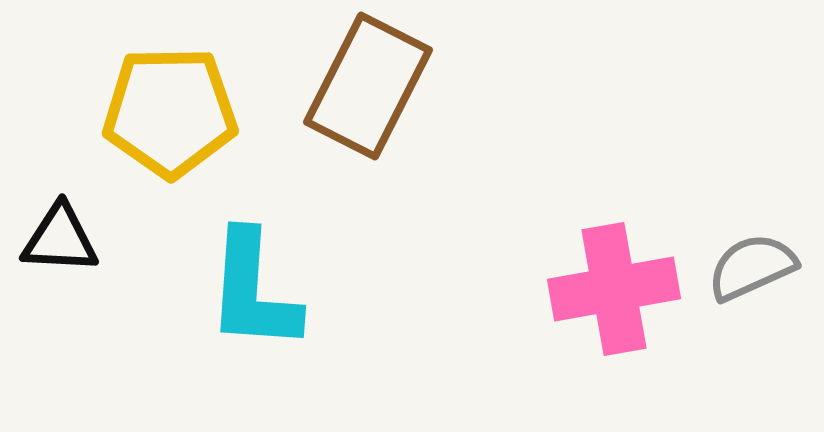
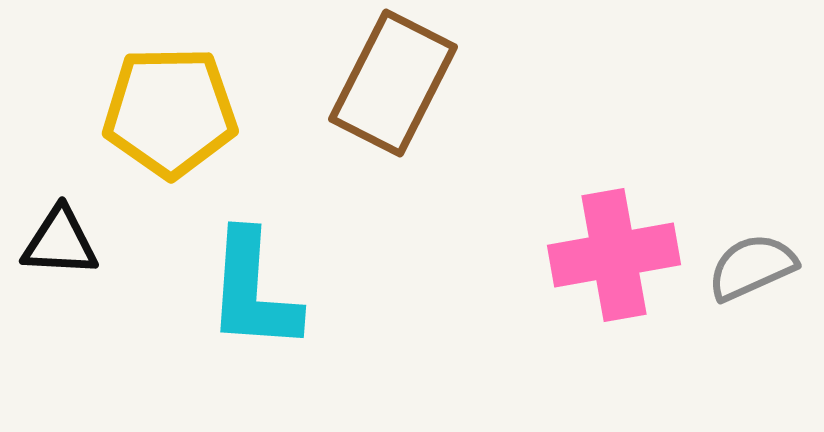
brown rectangle: moved 25 px right, 3 px up
black triangle: moved 3 px down
pink cross: moved 34 px up
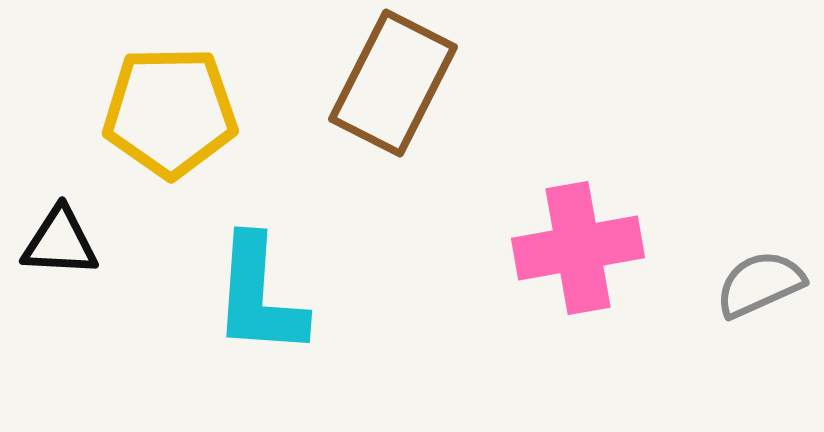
pink cross: moved 36 px left, 7 px up
gray semicircle: moved 8 px right, 17 px down
cyan L-shape: moved 6 px right, 5 px down
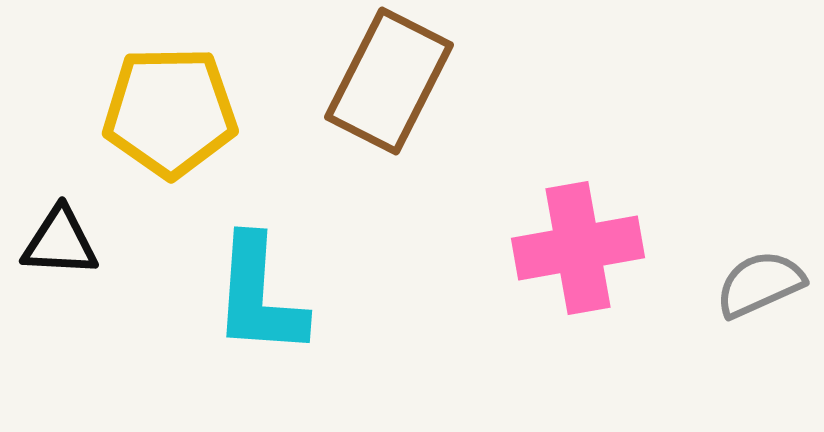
brown rectangle: moved 4 px left, 2 px up
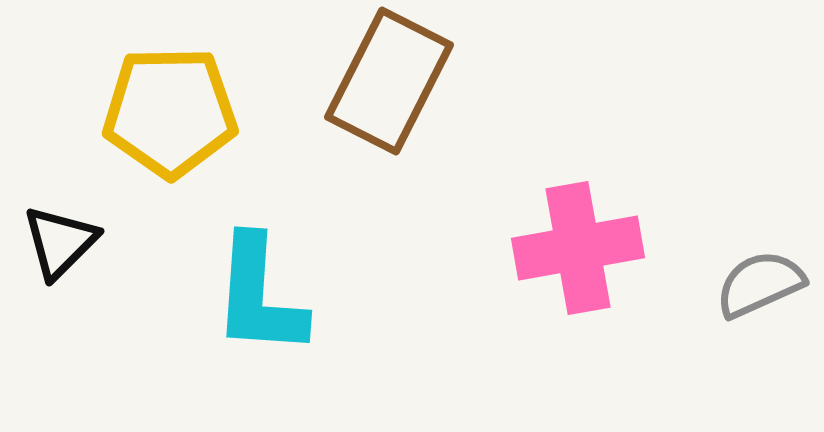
black triangle: rotated 48 degrees counterclockwise
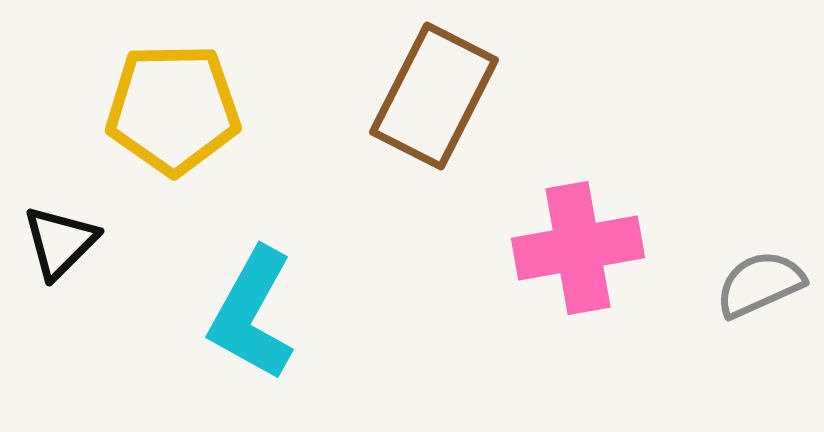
brown rectangle: moved 45 px right, 15 px down
yellow pentagon: moved 3 px right, 3 px up
cyan L-shape: moved 7 px left, 18 px down; rotated 25 degrees clockwise
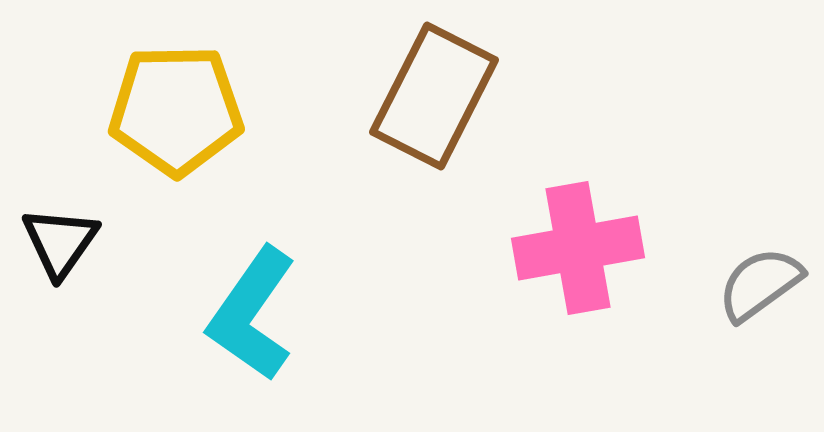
yellow pentagon: moved 3 px right, 1 px down
black triangle: rotated 10 degrees counterclockwise
gray semicircle: rotated 12 degrees counterclockwise
cyan L-shape: rotated 6 degrees clockwise
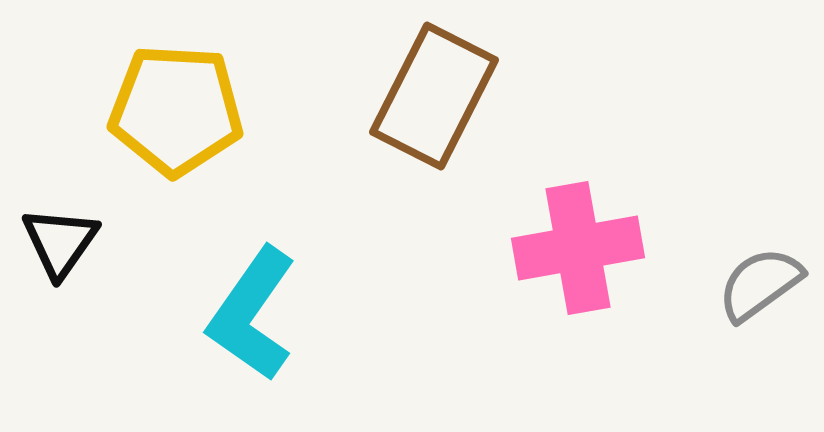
yellow pentagon: rotated 4 degrees clockwise
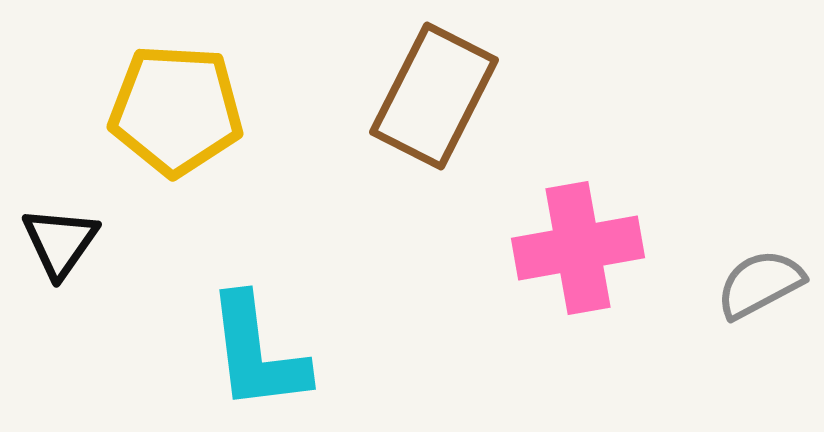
gray semicircle: rotated 8 degrees clockwise
cyan L-shape: moved 5 px right, 39 px down; rotated 42 degrees counterclockwise
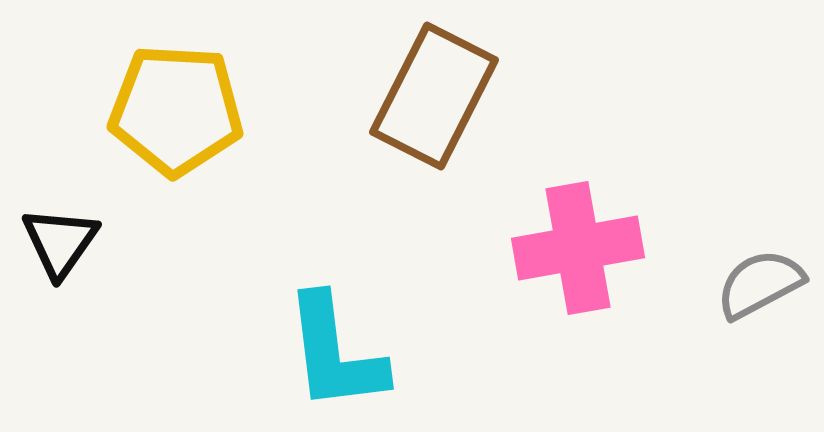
cyan L-shape: moved 78 px right
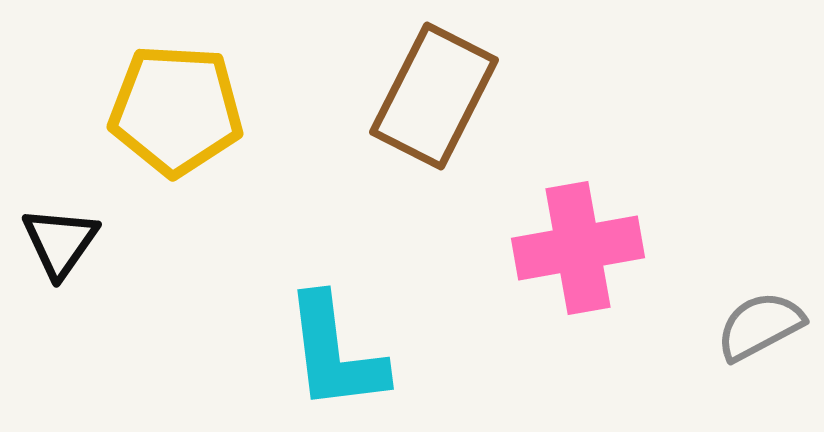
gray semicircle: moved 42 px down
